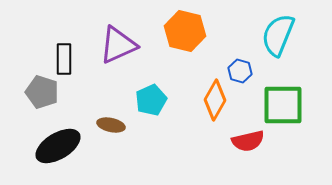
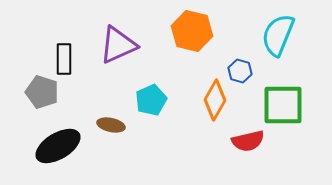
orange hexagon: moved 7 px right
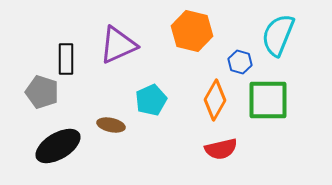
black rectangle: moved 2 px right
blue hexagon: moved 9 px up
green square: moved 15 px left, 5 px up
red semicircle: moved 27 px left, 8 px down
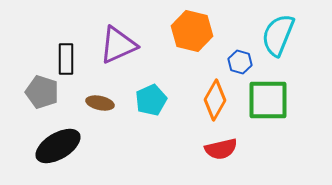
brown ellipse: moved 11 px left, 22 px up
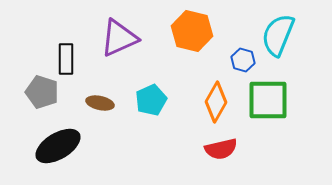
purple triangle: moved 1 px right, 7 px up
blue hexagon: moved 3 px right, 2 px up
orange diamond: moved 1 px right, 2 px down
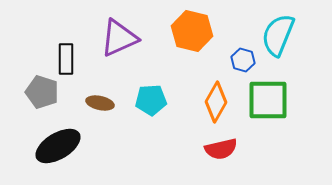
cyan pentagon: rotated 20 degrees clockwise
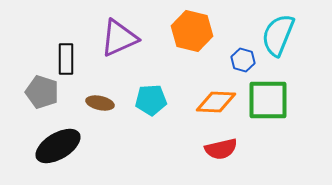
orange diamond: rotated 63 degrees clockwise
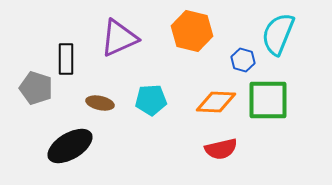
cyan semicircle: moved 1 px up
gray pentagon: moved 6 px left, 4 px up
black ellipse: moved 12 px right
